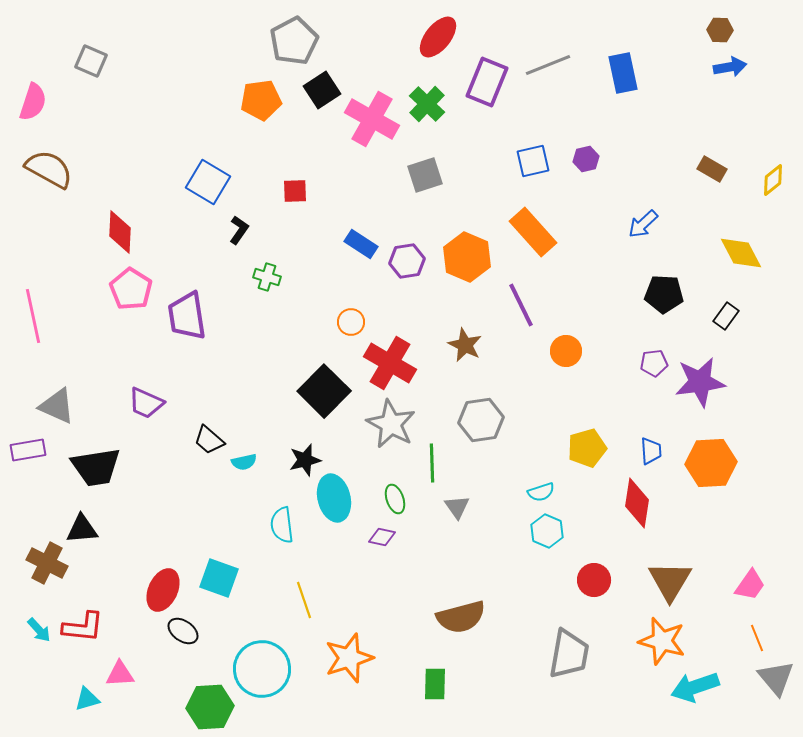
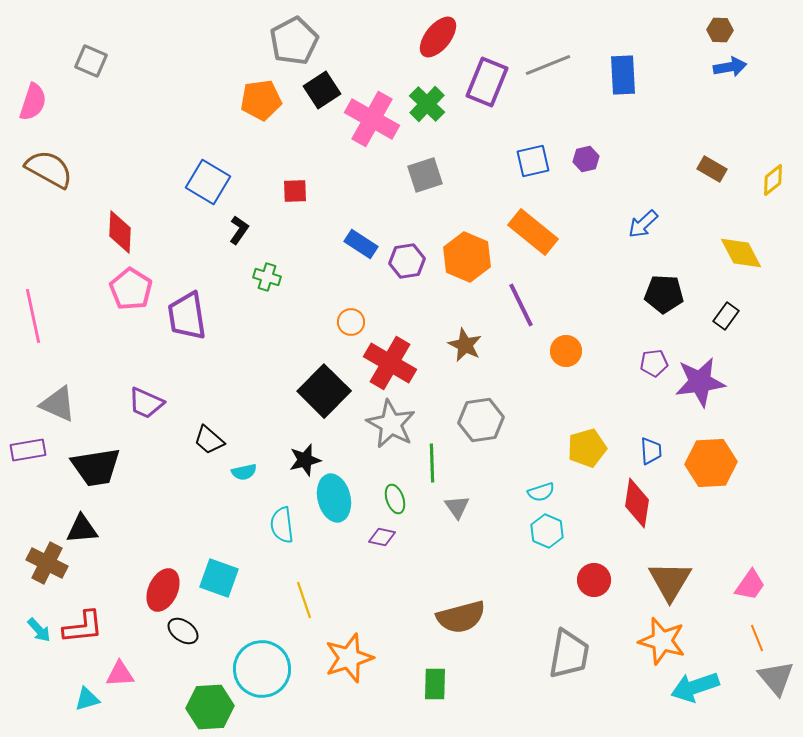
blue rectangle at (623, 73): moved 2 px down; rotated 9 degrees clockwise
orange rectangle at (533, 232): rotated 9 degrees counterclockwise
gray triangle at (57, 406): moved 1 px right, 2 px up
cyan semicircle at (244, 462): moved 10 px down
red L-shape at (83, 627): rotated 12 degrees counterclockwise
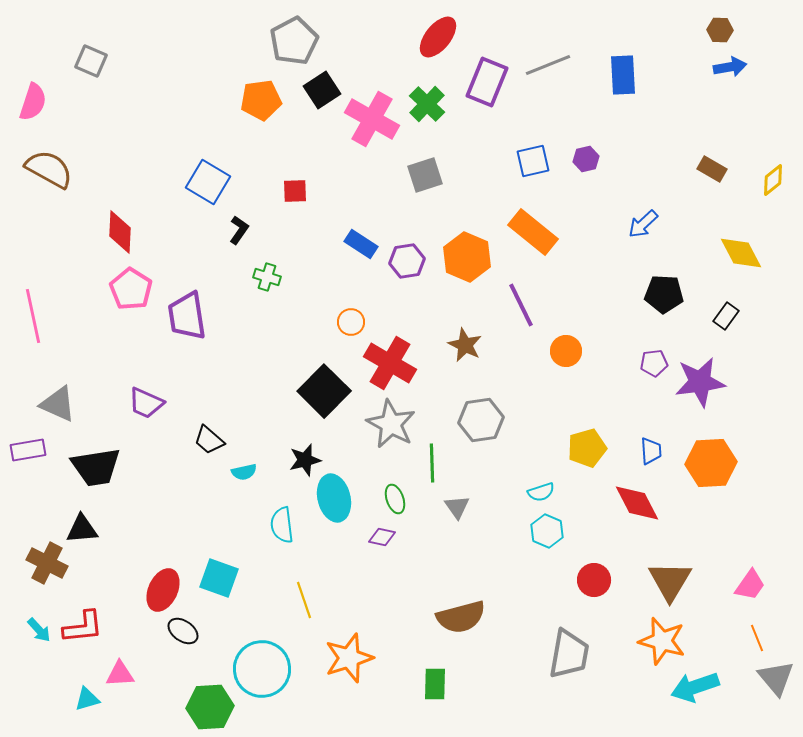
red diamond at (637, 503): rotated 36 degrees counterclockwise
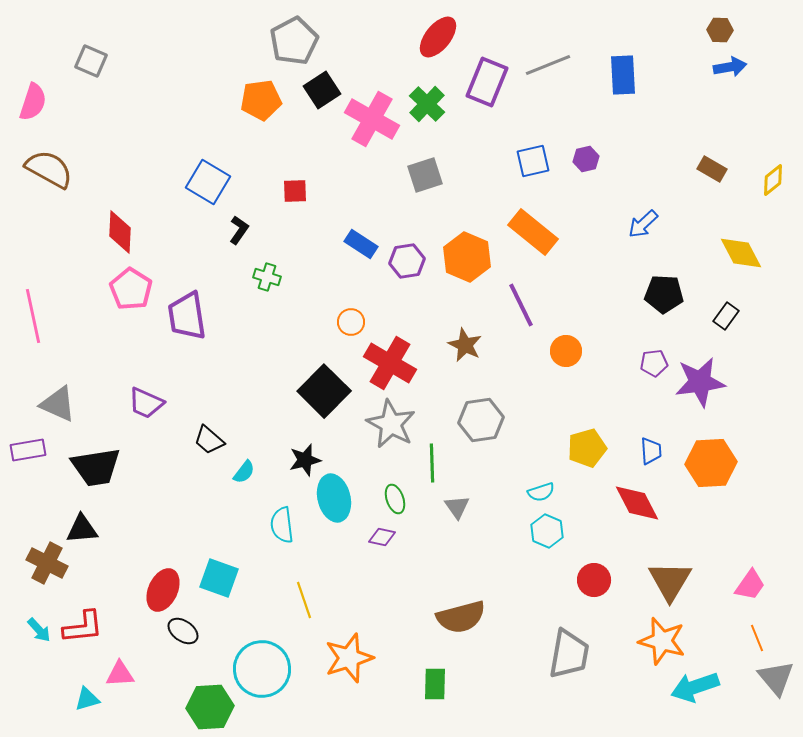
cyan semicircle at (244, 472): rotated 40 degrees counterclockwise
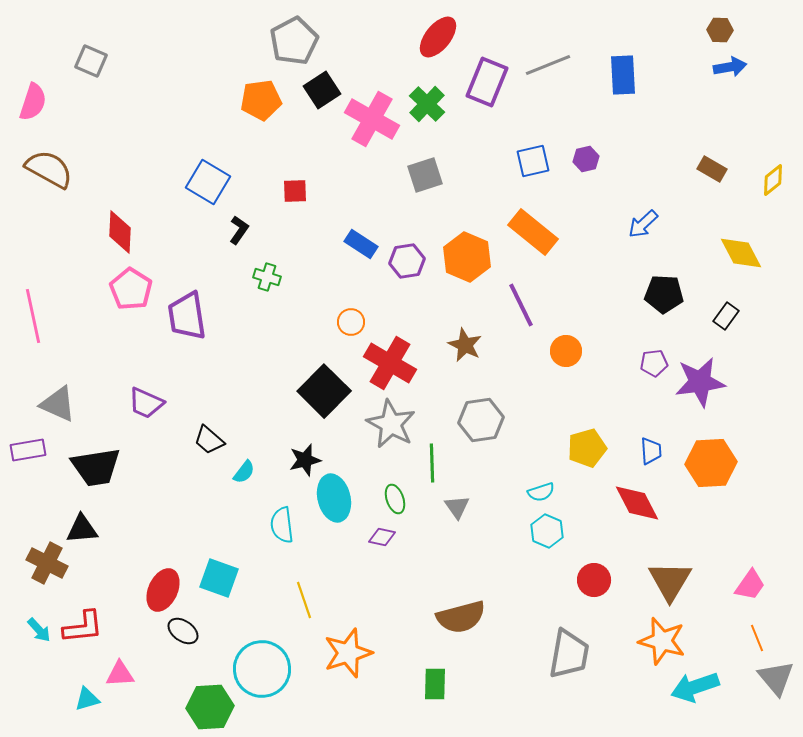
orange star at (349, 658): moved 1 px left, 5 px up
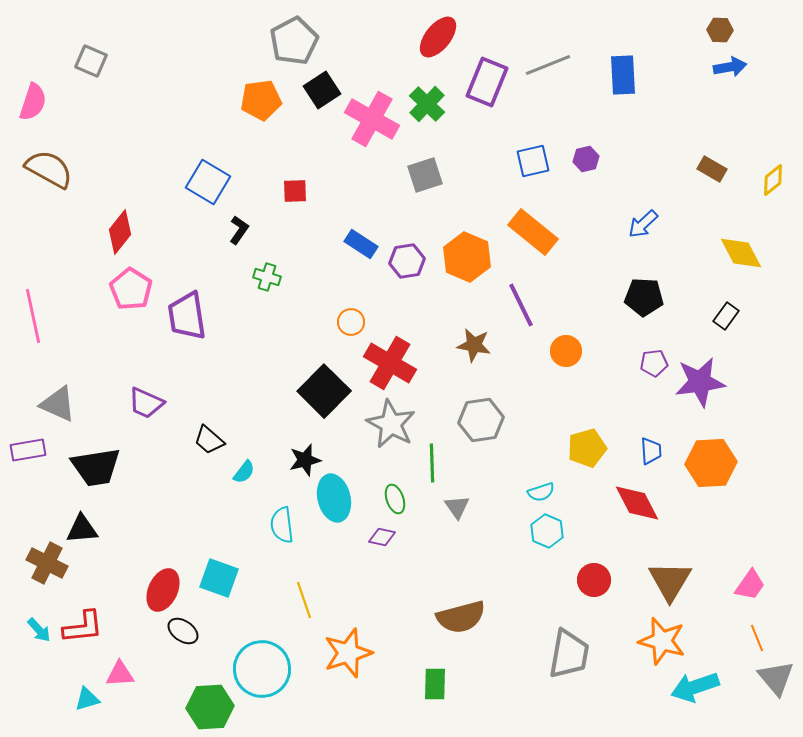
red diamond at (120, 232): rotated 36 degrees clockwise
black pentagon at (664, 294): moved 20 px left, 3 px down
brown star at (465, 345): moved 9 px right; rotated 16 degrees counterclockwise
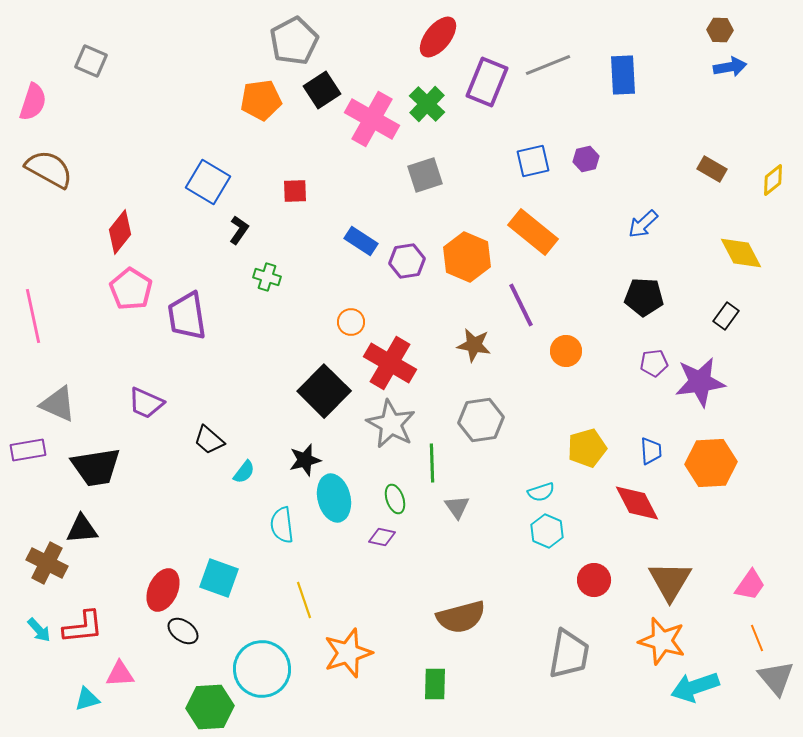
blue rectangle at (361, 244): moved 3 px up
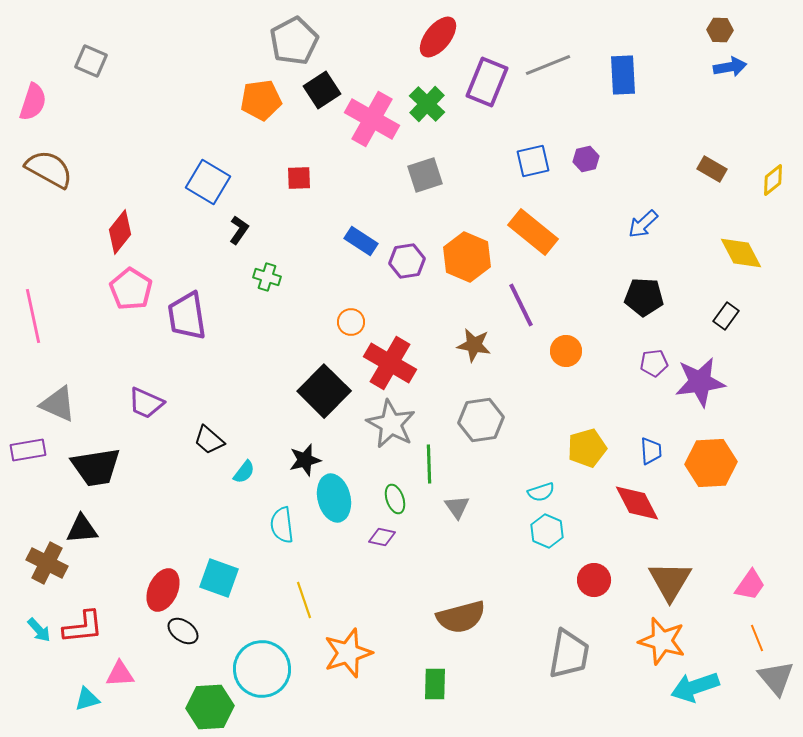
red square at (295, 191): moved 4 px right, 13 px up
green line at (432, 463): moved 3 px left, 1 px down
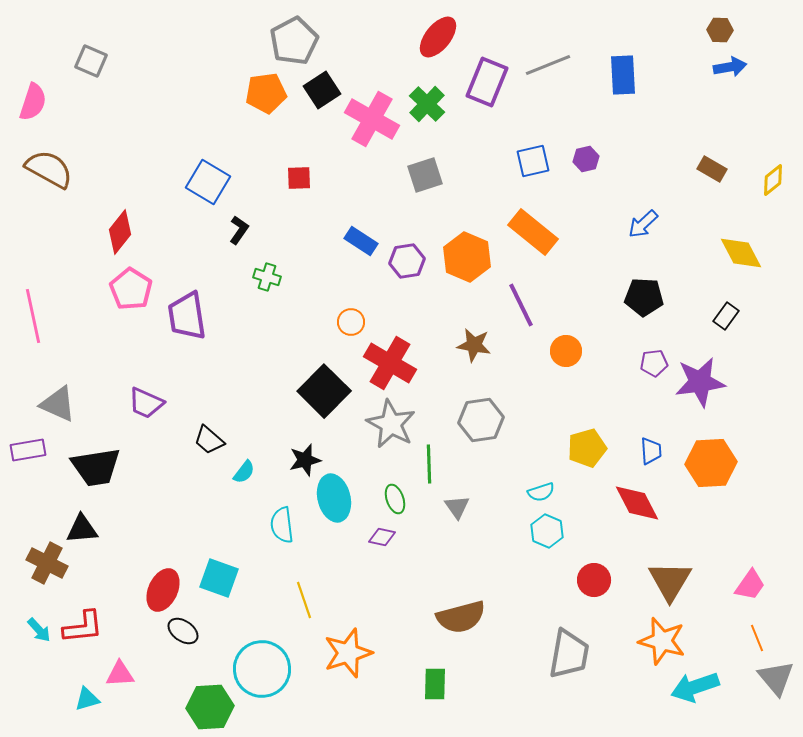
orange pentagon at (261, 100): moved 5 px right, 7 px up
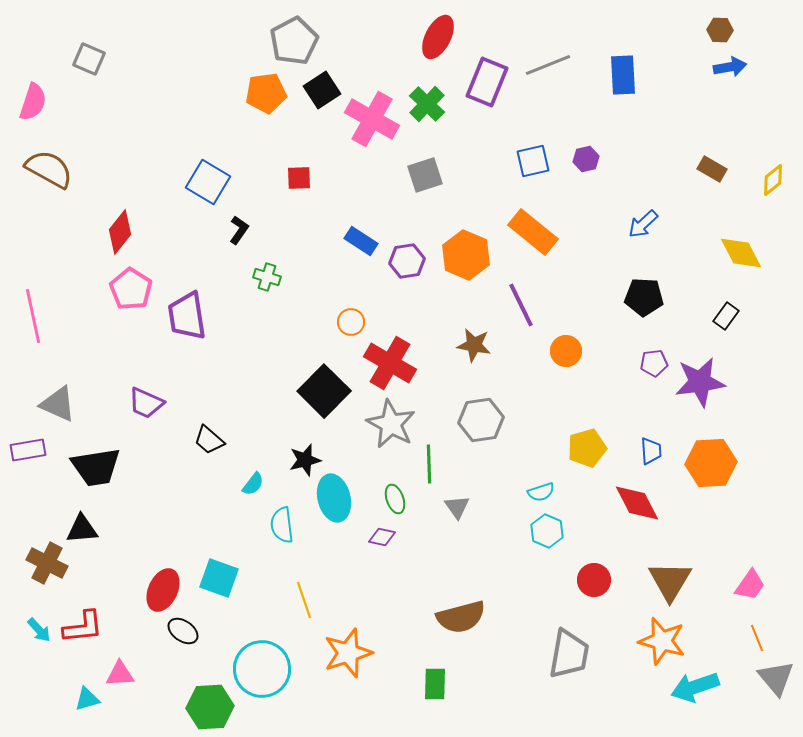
red ellipse at (438, 37): rotated 12 degrees counterclockwise
gray square at (91, 61): moved 2 px left, 2 px up
orange hexagon at (467, 257): moved 1 px left, 2 px up
cyan semicircle at (244, 472): moved 9 px right, 12 px down
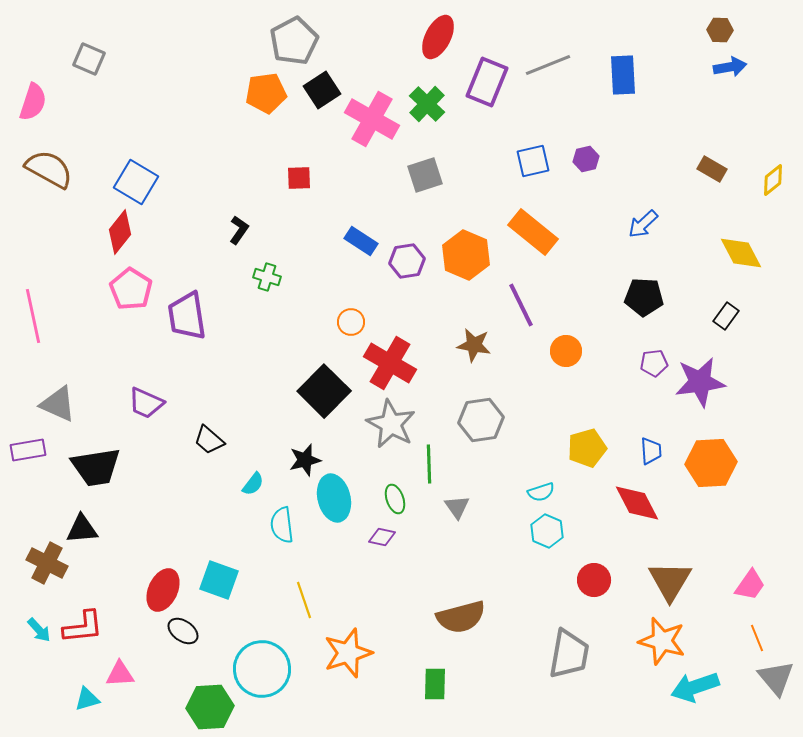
blue square at (208, 182): moved 72 px left
cyan square at (219, 578): moved 2 px down
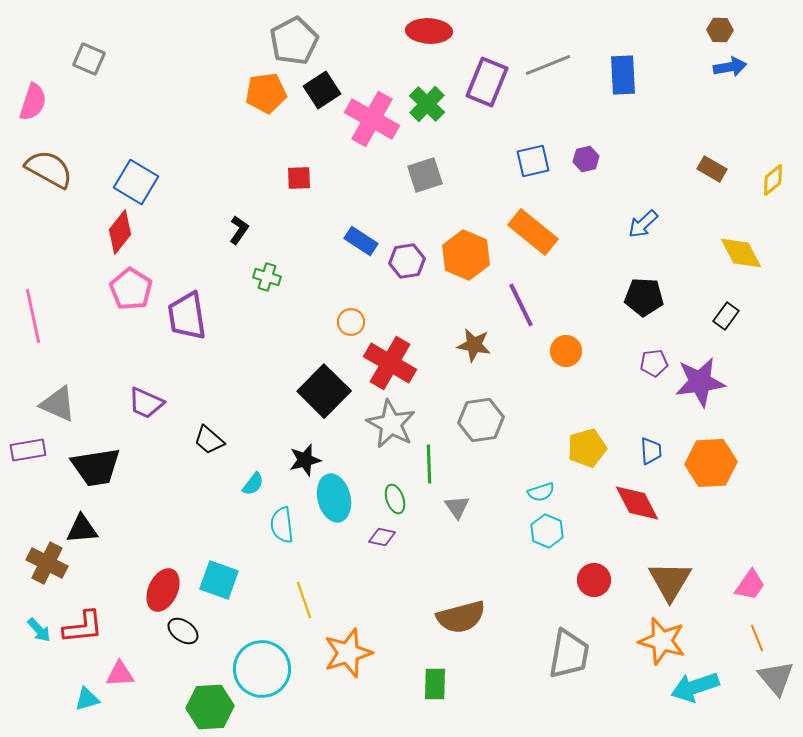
red ellipse at (438, 37): moved 9 px left, 6 px up; rotated 66 degrees clockwise
